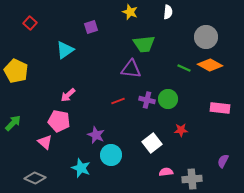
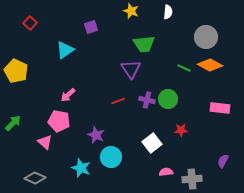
yellow star: moved 1 px right, 1 px up
purple triangle: rotated 50 degrees clockwise
cyan circle: moved 2 px down
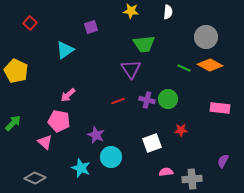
yellow star: rotated 14 degrees counterclockwise
white square: rotated 18 degrees clockwise
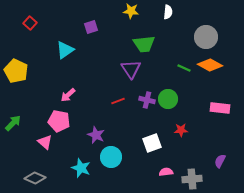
purple semicircle: moved 3 px left
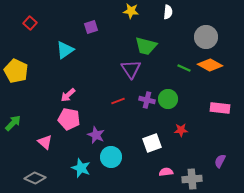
green trapezoid: moved 2 px right, 2 px down; rotated 20 degrees clockwise
pink pentagon: moved 10 px right, 2 px up
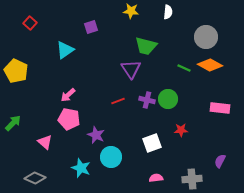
pink semicircle: moved 10 px left, 6 px down
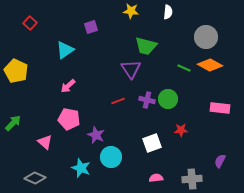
pink arrow: moved 9 px up
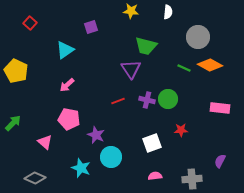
gray circle: moved 8 px left
pink arrow: moved 1 px left, 1 px up
pink semicircle: moved 1 px left, 2 px up
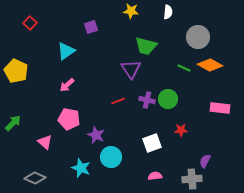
cyan triangle: moved 1 px right, 1 px down
purple semicircle: moved 15 px left
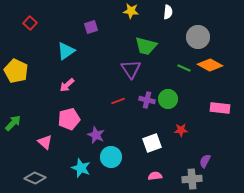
pink pentagon: rotated 25 degrees counterclockwise
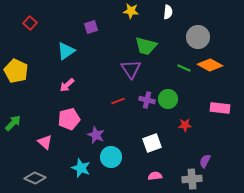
red star: moved 4 px right, 5 px up
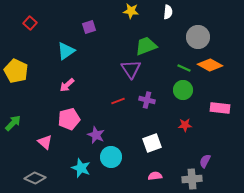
purple square: moved 2 px left
green trapezoid: rotated 145 degrees clockwise
green circle: moved 15 px right, 9 px up
